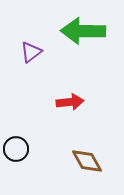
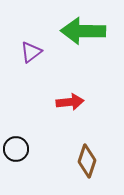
brown diamond: rotated 48 degrees clockwise
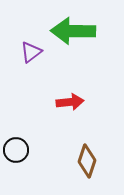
green arrow: moved 10 px left
black circle: moved 1 px down
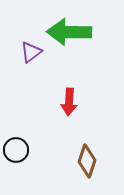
green arrow: moved 4 px left, 1 px down
red arrow: moved 1 px left; rotated 100 degrees clockwise
